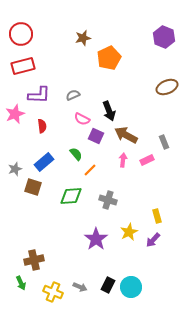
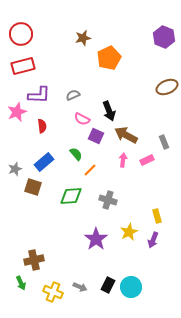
pink star: moved 2 px right, 2 px up
purple arrow: rotated 21 degrees counterclockwise
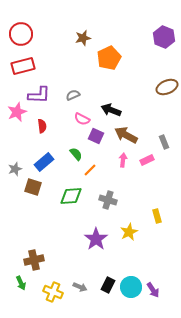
black arrow: moved 2 px right, 1 px up; rotated 132 degrees clockwise
purple arrow: moved 50 px down; rotated 56 degrees counterclockwise
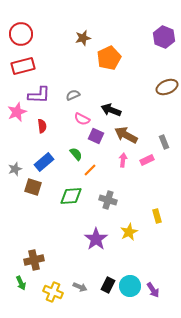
cyan circle: moved 1 px left, 1 px up
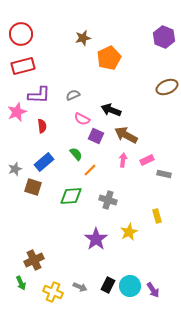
gray rectangle: moved 32 px down; rotated 56 degrees counterclockwise
brown cross: rotated 12 degrees counterclockwise
